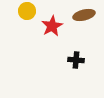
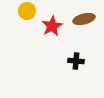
brown ellipse: moved 4 px down
black cross: moved 1 px down
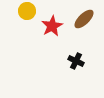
brown ellipse: rotated 30 degrees counterclockwise
black cross: rotated 21 degrees clockwise
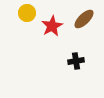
yellow circle: moved 2 px down
black cross: rotated 35 degrees counterclockwise
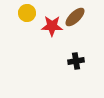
brown ellipse: moved 9 px left, 2 px up
red star: rotated 30 degrees clockwise
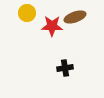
brown ellipse: rotated 25 degrees clockwise
black cross: moved 11 px left, 7 px down
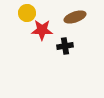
red star: moved 10 px left, 4 px down
black cross: moved 22 px up
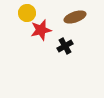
red star: moved 1 px left; rotated 15 degrees counterclockwise
black cross: rotated 21 degrees counterclockwise
